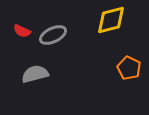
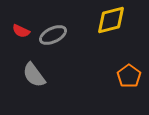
red semicircle: moved 1 px left
orange pentagon: moved 8 px down; rotated 10 degrees clockwise
gray semicircle: moved 1 px left, 1 px down; rotated 112 degrees counterclockwise
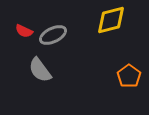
red semicircle: moved 3 px right
gray semicircle: moved 6 px right, 5 px up
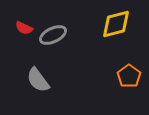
yellow diamond: moved 5 px right, 4 px down
red semicircle: moved 3 px up
gray semicircle: moved 2 px left, 10 px down
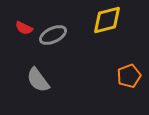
yellow diamond: moved 9 px left, 4 px up
orange pentagon: rotated 15 degrees clockwise
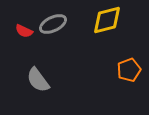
red semicircle: moved 3 px down
gray ellipse: moved 11 px up
orange pentagon: moved 6 px up
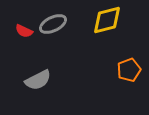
gray semicircle: rotated 80 degrees counterclockwise
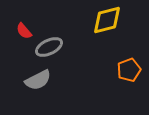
gray ellipse: moved 4 px left, 23 px down
red semicircle: rotated 24 degrees clockwise
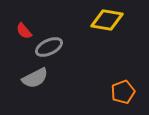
yellow diamond: rotated 24 degrees clockwise
orange pentagon: moved 6 px left, 22 px down
gray semicircle: moved 3 px left, 2 px up
